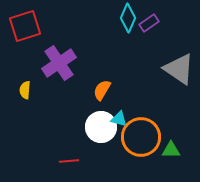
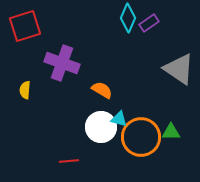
purple cross: moved 3 px right; rotated 36 degrees counterclockwise
orange semicircle: rotated 90 degrees clockwise
green triangle: moved 18 px up
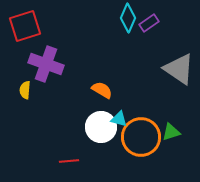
purple cross: moved 16 px left, 1 px down
green triangle: rotated 18 degrees counterclockwise
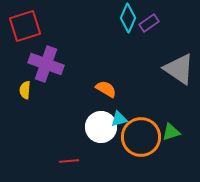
orange semicircle: moved 4 px right, 1 px up
cyan triangle: rotated 30 degrees counterclockwise
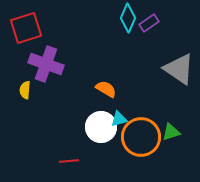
red square: moved 1 px right, 2 px down
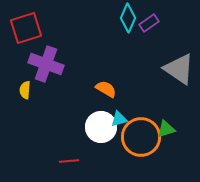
green triangle: moved 5 px left, 3 px up
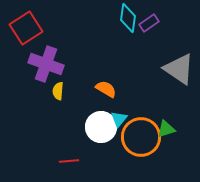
cyan diamond: rotated 16 degrees counterclockwise
red square: rotated 16 degrees counterclockwise
yellow semicircle: moved 33 px right, 1 px down
cyan triangle: rotated 36 degrees counterclockwise
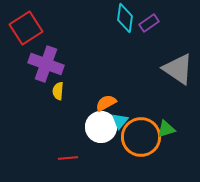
cyan diamond: moved 3 px left
gray triangle: moved 1 px left
orange semicircle: moved 14 px down; rotated 60 degrees counterclockwise
cyan triangle: moved 1 px right, 2 px down
red line: moved 1 px left, 3 px up
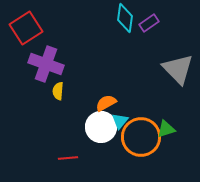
gray triangle: rotated 12 degrees clockwise
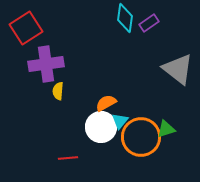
purple cross: rotated 28 degrees counterclockwise
gray triangle: rotated 8 degrees counterclockwise
